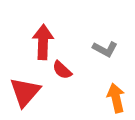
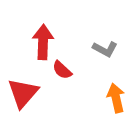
red triangle: moved 2 px left, 1 px down
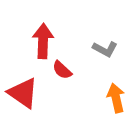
red arrow: moved 1 px up
red triangle: rotated 36 degrees counterclockwise
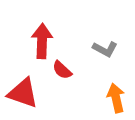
red arrow: moved 1 px left
red triangle: rotated 16 degrees counterclockwise
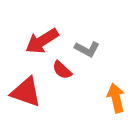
red arrow: rotated 124 degrees counterclockwise
gray L-shape: moved 18 px left
red triangle: moved 3 px right, 1 px up
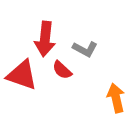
red arrow: moved 3 px right, 2 px up; rotated 52 degrees counterclockwise
gray L-shape: moved 2 px left
red triangle: moved 4 px left, 17 px up
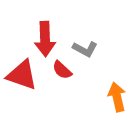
red arrow: rotated 8 degrees counterclockwise
orange arrow: moved 1 px right, 1 px up
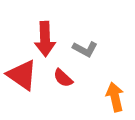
red semicircle: moved 1 px right, 8 px down
red triangle: rotated 16 degrees clockwise
orange arrow: moved 2 px left
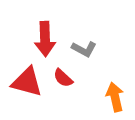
gray L-shape: moved 1 px left
red triangle: moved 5 px right, 7 px down; rotated 20 degrees counterclockwise
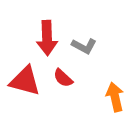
red arrow: moved 2 px right, 1 px up
gray L-shape: moved 3 px up
red triangle: moved 2 px left, 1 px up
